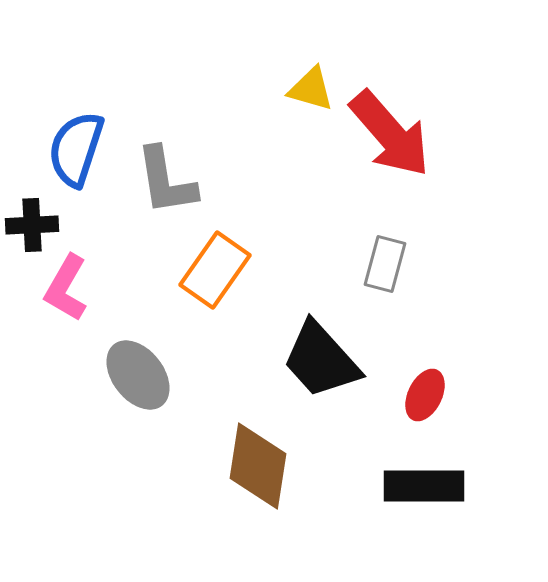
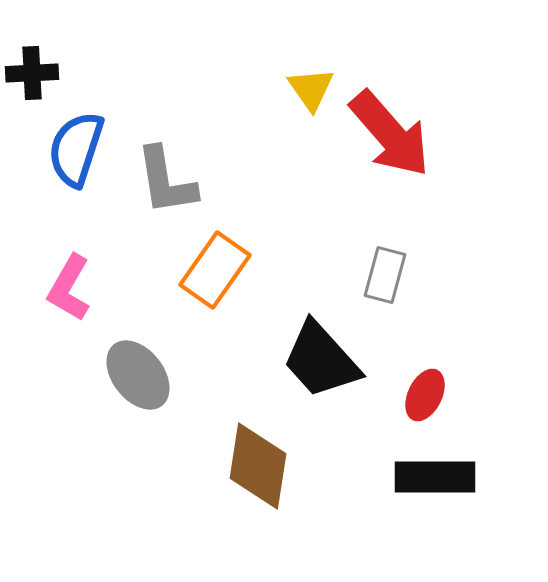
yellow triangle: rotated 39 degrees clockwise
black cross: moved 152 px up
gray rectangle: moved 11 px down
pink L-shape: moved 3 px right
black rectangle: moved 11 px right, 9 px up
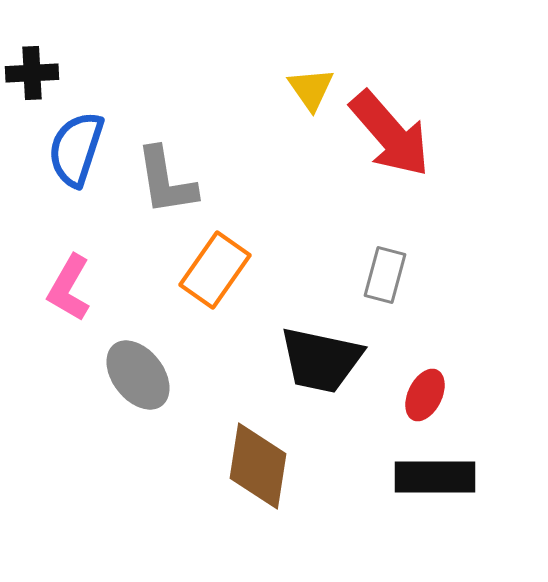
black trapezoid: rotated 36 degrees counterclockwise
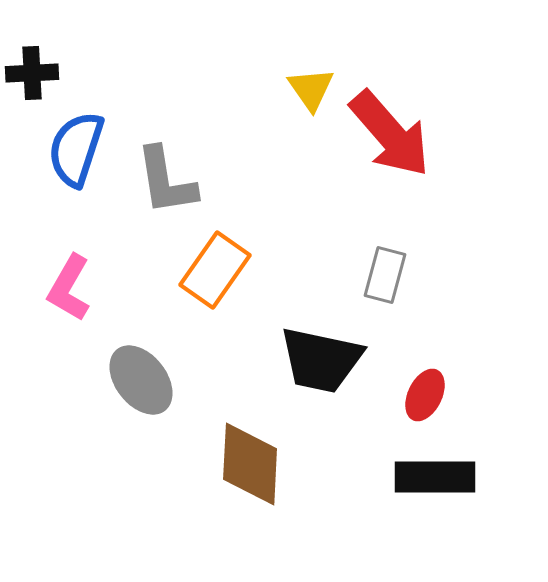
gray ellipse: moved 3 px right, 5 px down
brown diamond: moved 8 px left, 2 px up; rotated 6 degrees counterclockwise
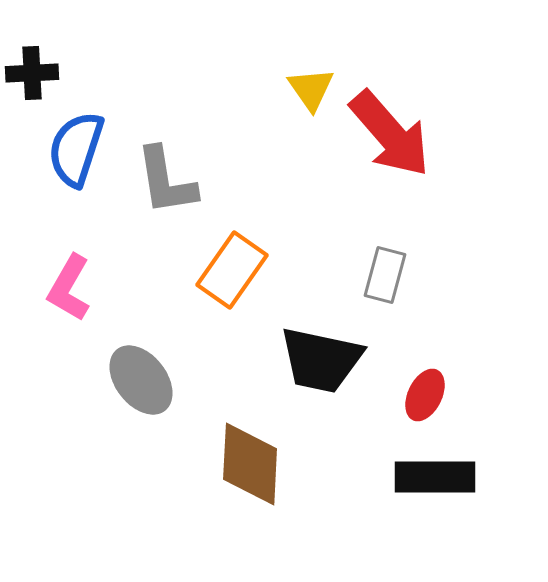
orange rectangle: moved 17 px right
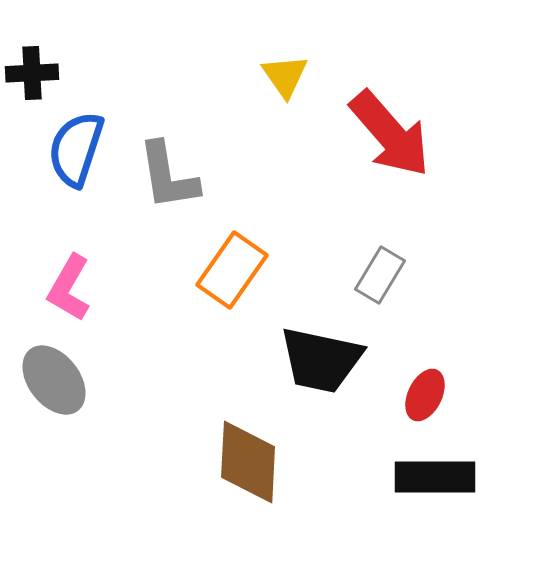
yellow triangle: moved 26 px left, 13 px up
gray L-shape: moved 2 px right, 5 px up
gray rectangle: moved 5 px left; rotated 16 degrees clockwise
gray ellipse: moved 87 px left
brown diamond: moved 2 px left, 2 px up
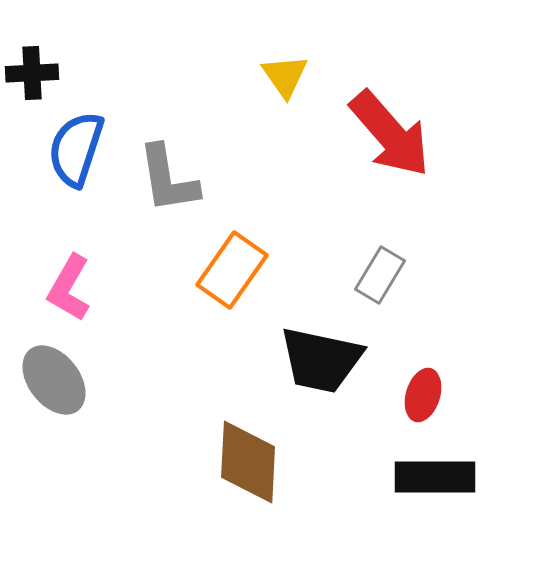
gray L-shape: moved 3 px down
red ellipse: moved 2 px left; rotated 9 degrees counterclockwise
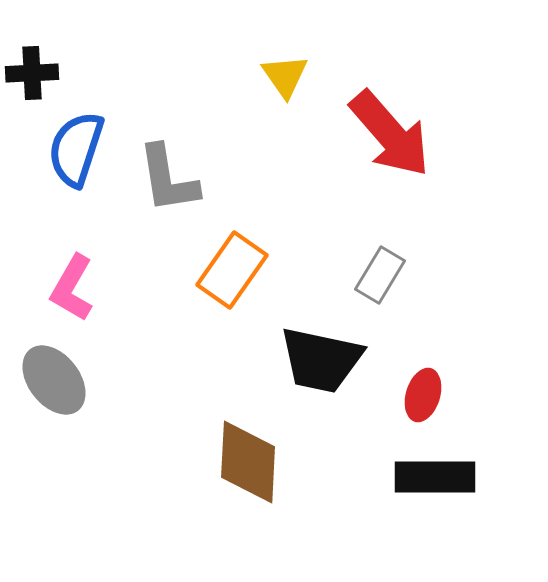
pink L-shape: moved 3 px right
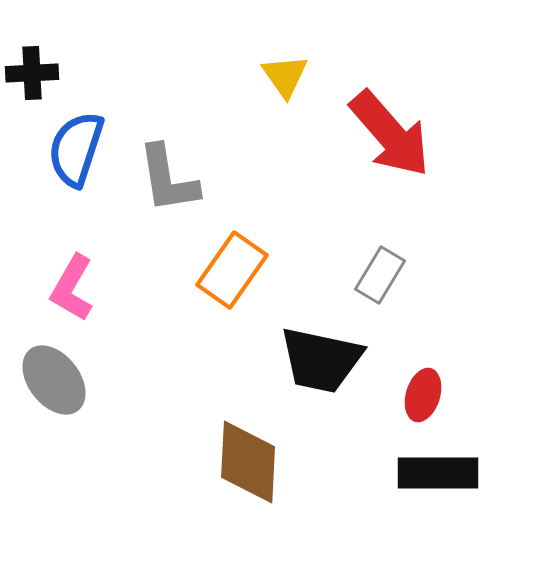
black rectangle: moved 3 px right, 4 px up
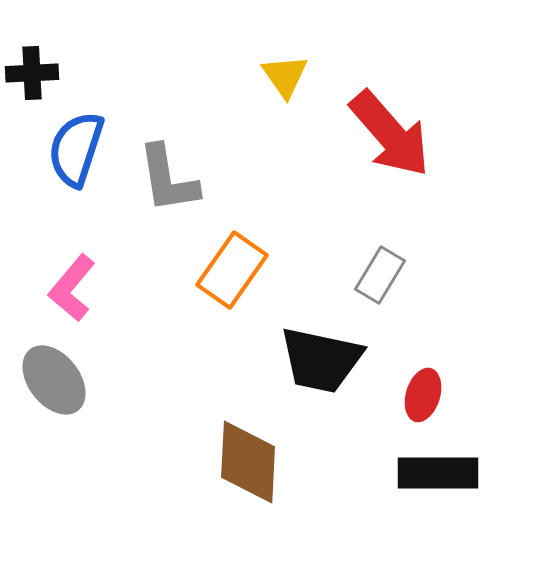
pink L-shape: rotated 10 degrees clockwise
